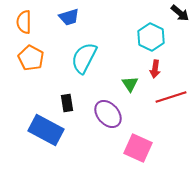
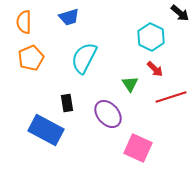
orange pentagon: rotated 20 degrees clockwise
red arrow: rotated 54 degrees counterclockwise
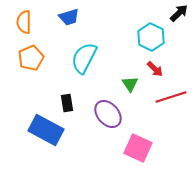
black arrow: moved 1 px left; rotated 84 degrees counterclockwise
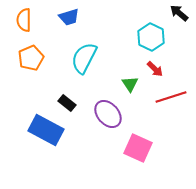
black arrow: rotated 96 degrees counterclockwise
orange semicircle: moved 2 px up
black rectangle: rotated 42 degrees counterclockwise
